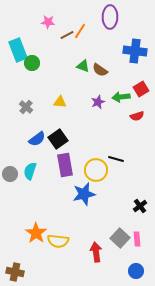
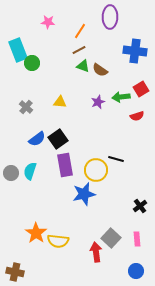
brown line: moved 12 px right, 15 px down
gray circle: moved 1 px right, 1 px up
gray square: moved 9 px left
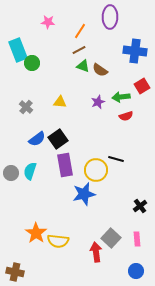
red square: moved 1 px right, 3 px up
red semicircle: moved 11 px left
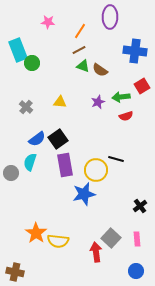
cyan semicircle: moved 9 px up
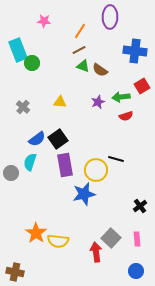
pink star: moved 4 px left, 1 px up
gray cross: moved 3 px left
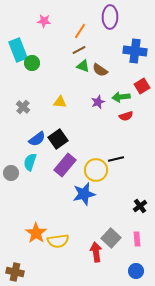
black line: rotated 28 degrees counterclockwise
purple rectangle: rotated 50 degrees clockwise
yellow semicircle: rotated 15 degrees counterclockwise
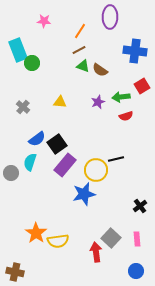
black square: moved 1 px left, 5 px down
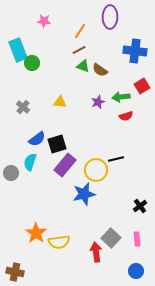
black square: rotated 18 degrees clockwise
yellow semicircle: moved 1 px right, 1 px down
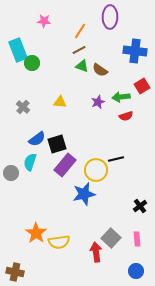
green triangle: moved 1 px left
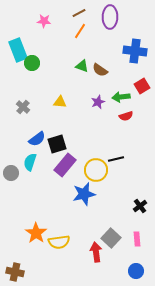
brown line: moved 37 px up
